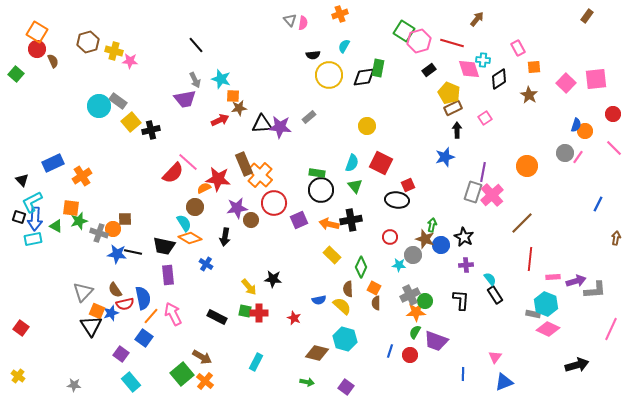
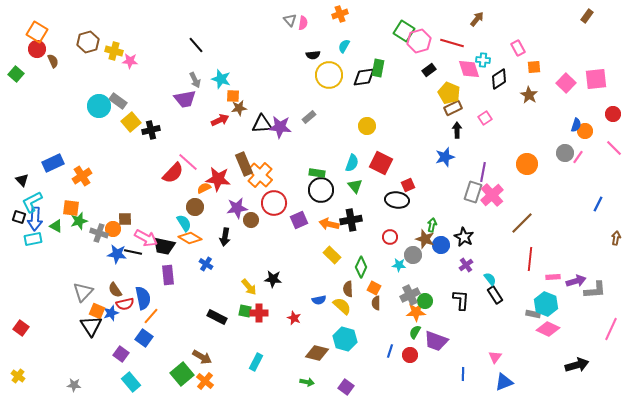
orange circle at (527, 166): moved 2 px up
purple cross at (466, 265): rotated 32 degrees counterclockwise
pink arrow at (173, 314): moved 27 px left, 76 px up; rotated 145 degrees clockwise
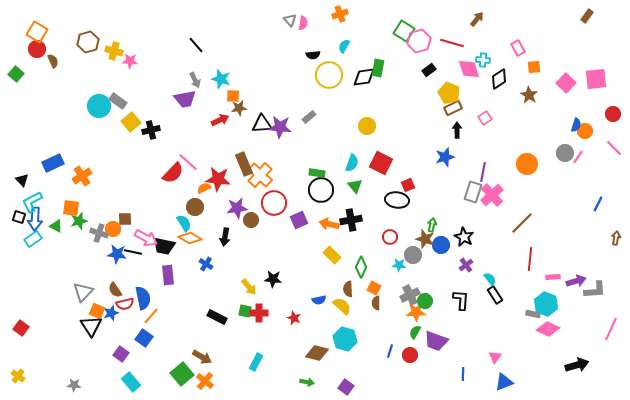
cyan rectangle at (33, 239): rotated 24 degrees counterclockwise
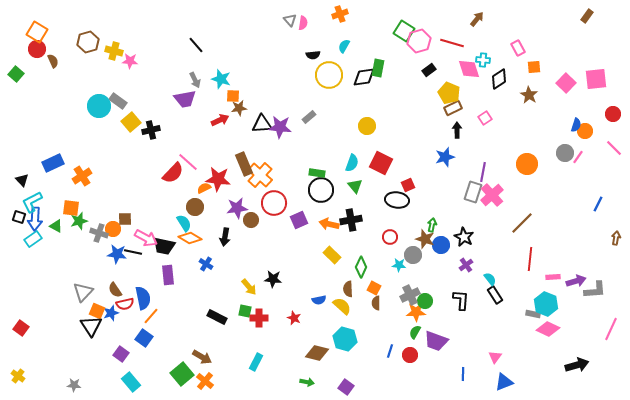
red cross at (259, 313): moved 5 px down
